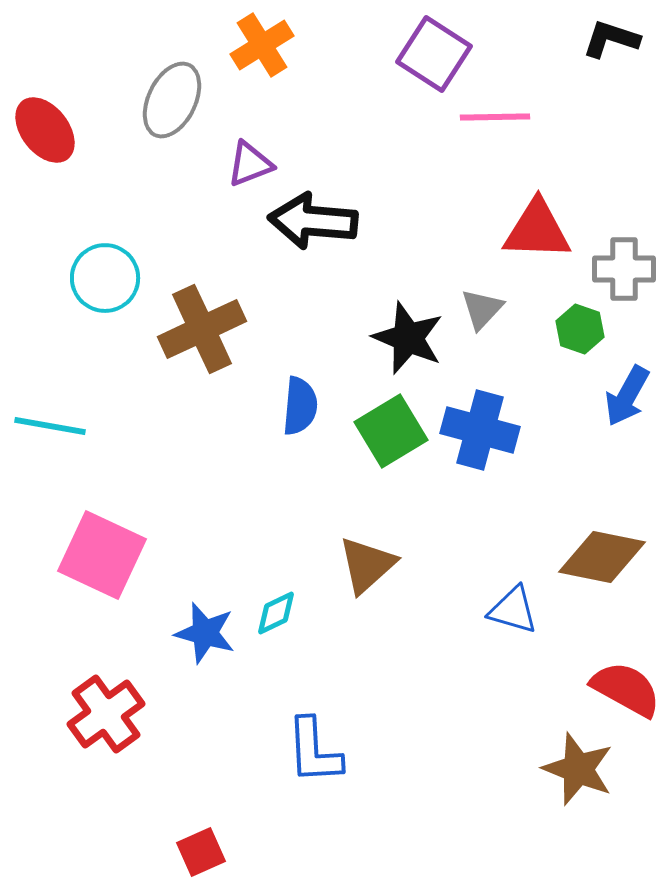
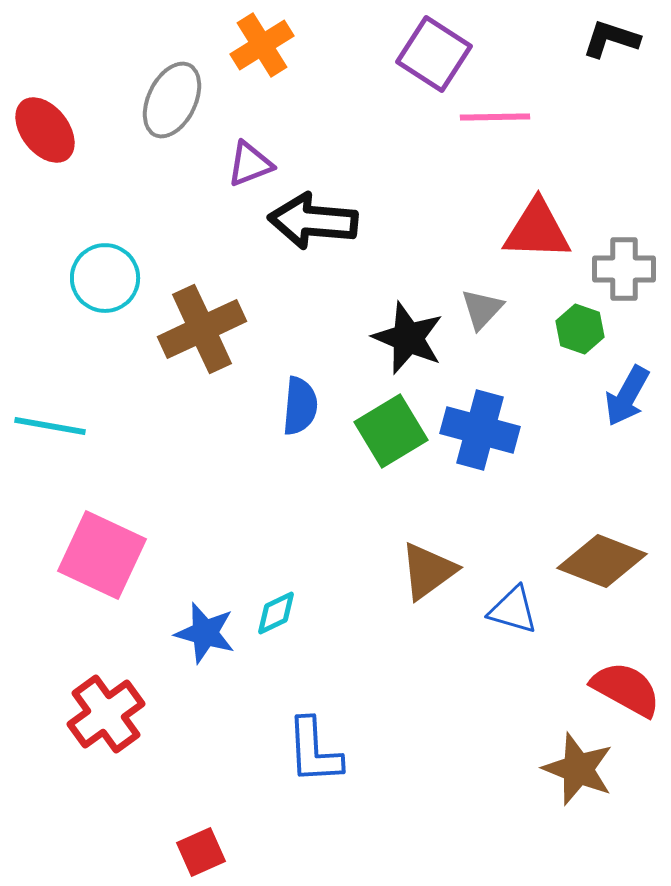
brown diamond: moved 4 px down; rotated 10 degrees clockwise
brown triangle: moved 61 px right, 6 px down; rotated 6 degrees clockwise
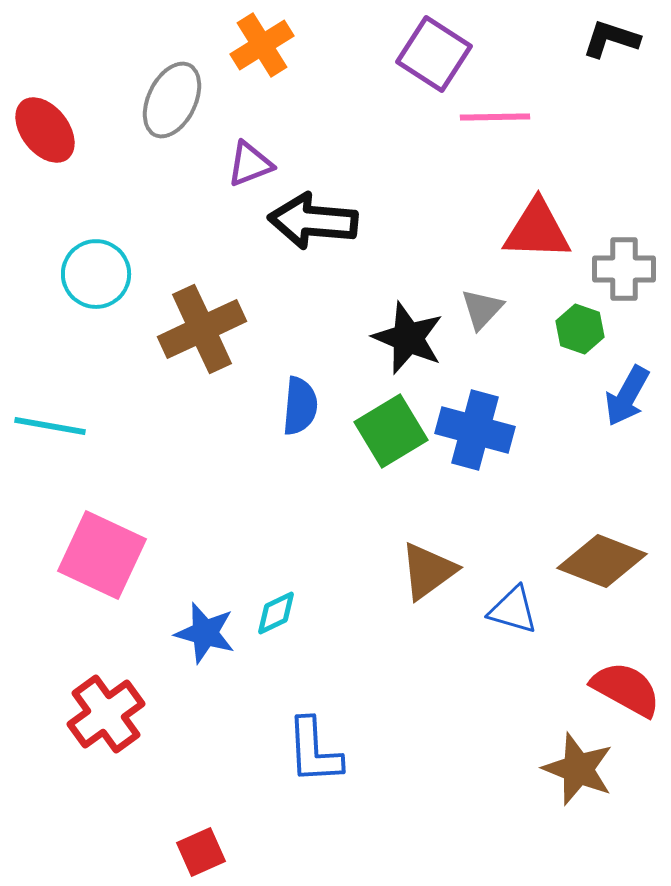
cyan circle: moved 9 px left, 4 px up
blue cross: moved 5 px left
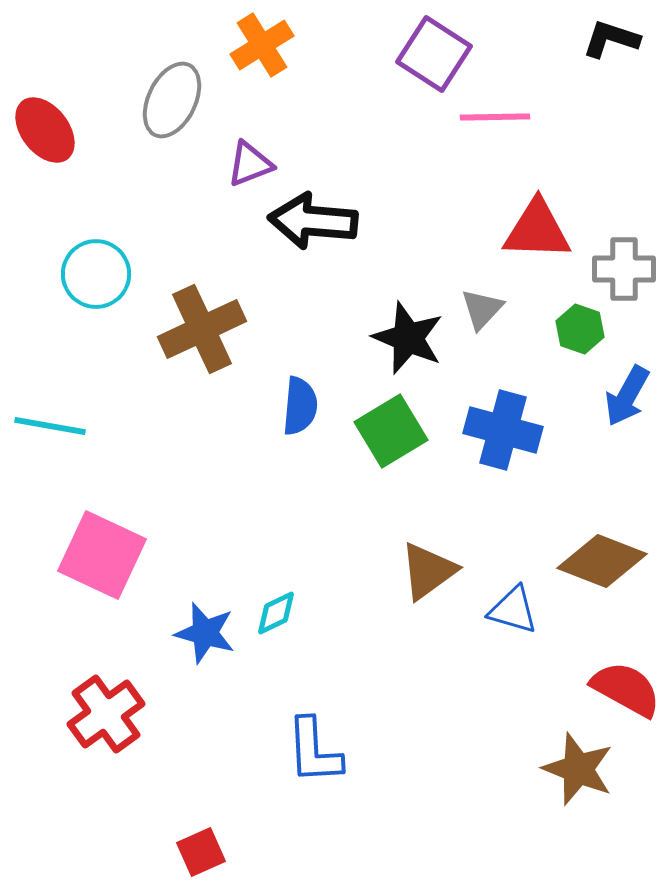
blue cross: moved 28 px right
